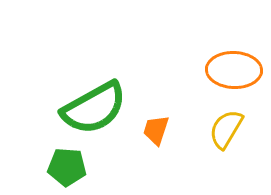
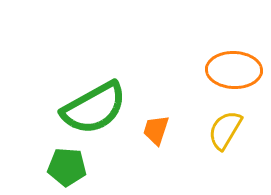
yellow semicircle: moved 1 px left, 1 px down
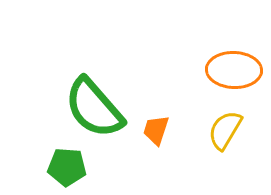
green semicircle: rotated 78 degrees clockwise
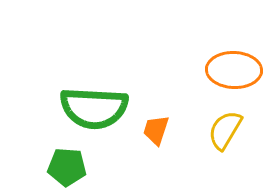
green semicircle: rotated 46 degrees counterclockwise
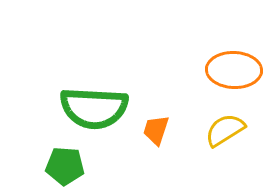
yellow semicircle: rotated 27 degrees clockwise
green pentagon: moved 2 px left, 1 px up
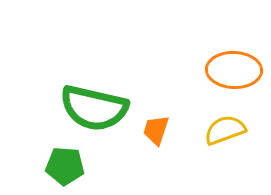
green semicircle: rotated 10 degrees clockwise
yellow semicircle: rotated 12 degrees clockwise
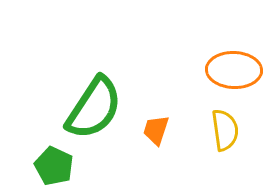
green semicircle: rotated 70 degrees counterclockwise
yellow semicircle: rotated 102 degrees clockwise
green pentagon: moved 11 px left; rotated 21 degrees clockwise
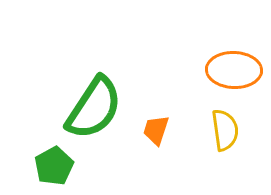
green pentagon: rotated 18 degrees clockwise
